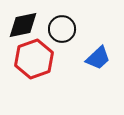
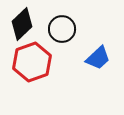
black diamond: moved 1 px left, 1 px up; rotated 32 degrees counterclockwise
red hexagon: moved 2 px left, 3 px down
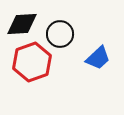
black diamond: rotated 40 degrees clockwise
black circle: moved 2 px left, 5 px down
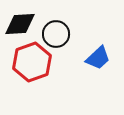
black diamond: moved 2 px left
black circle: moved 4 px left
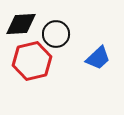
black diamond: moved 1 px right
red hexagon: moved 1 px up; rotated 6 degrees clockwise
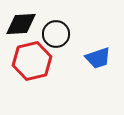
blue trapezoid: rotated 24 degrees clockwise
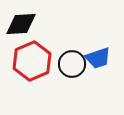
black circle: moved 16 px right, 30 px down
red hexagon: rotated 9 degrees counterclockwise
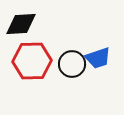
red hexagon: rotated 21 degrees clockwise
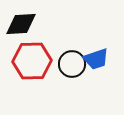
blue trapezoid: moved 2 px left, 1 px down
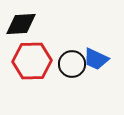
blue trapezoid: rotated 44 degrees clockwise
